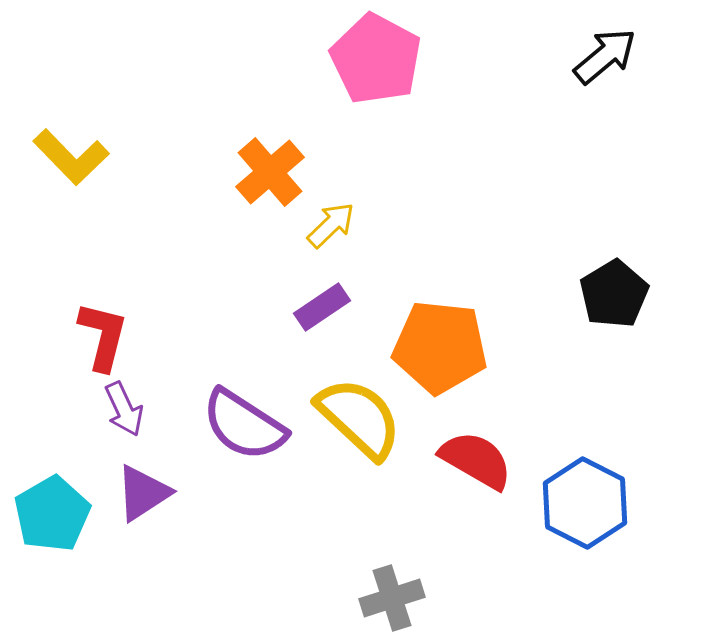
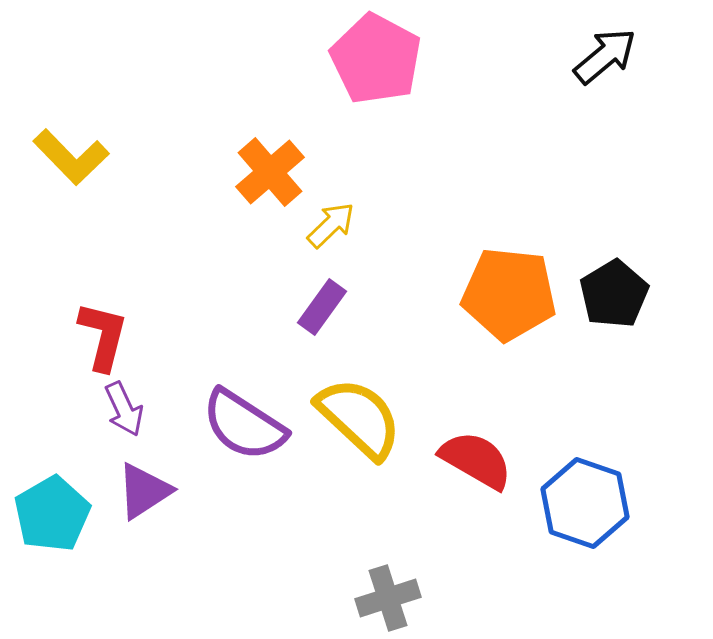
purple rectangle: rotated 20 degrees counterclockwise
orange pentagon: moved 69 px right, 53 px up
purple triangle: moved 1 px right, 2 px up
blue hexagon: rotated 8 degrees counterclockwise
gray cross: moved 4 px left
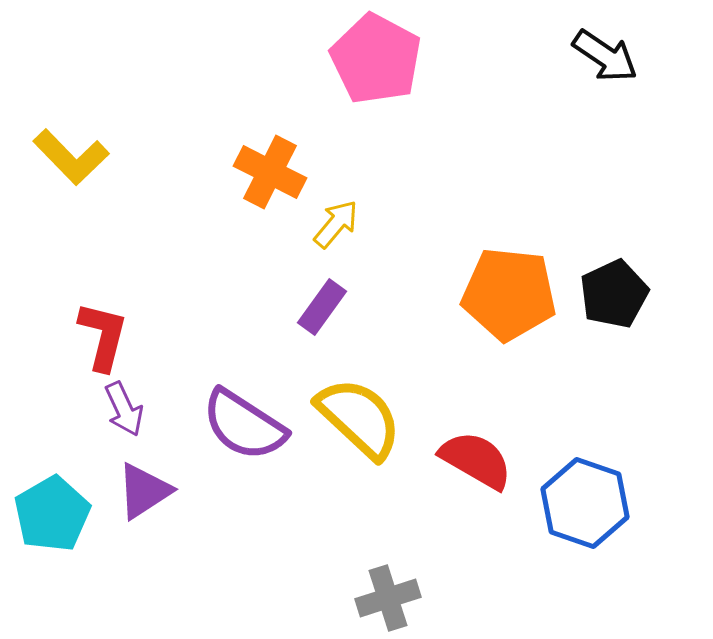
black arrow: rotated 74 degrees clockwise
orange cross: rotated 22 degrees counterclockwise
yellow arrow: moved 5 px right, 1 px up; rotated 6 degrees counterclockwise
black pentagon: rotated 6 degrees clockwise
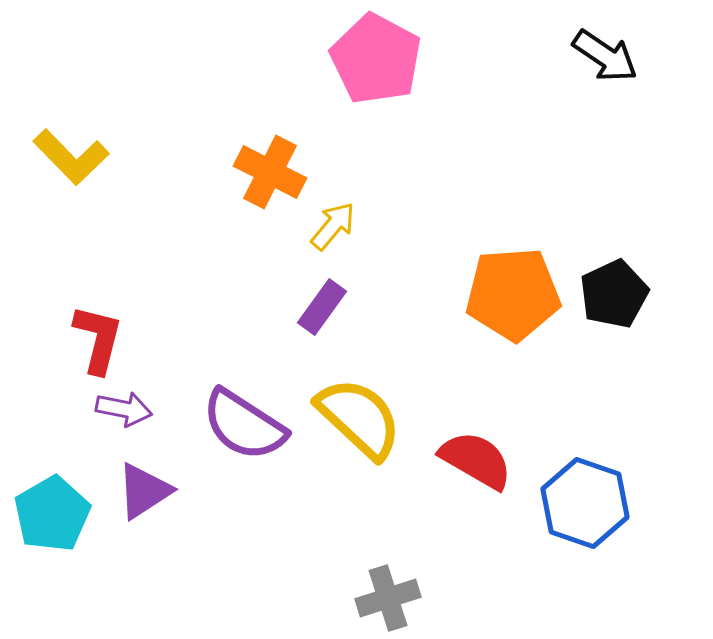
yellow arrow: moved 3 px left, 2 px down
orange pentagon: moved 4 px right; rotated 10 degrees counterclockwise
red L-shape: moved 5 px left, 3 px down
purple arrow: rotated 54 degrees counterclockwise
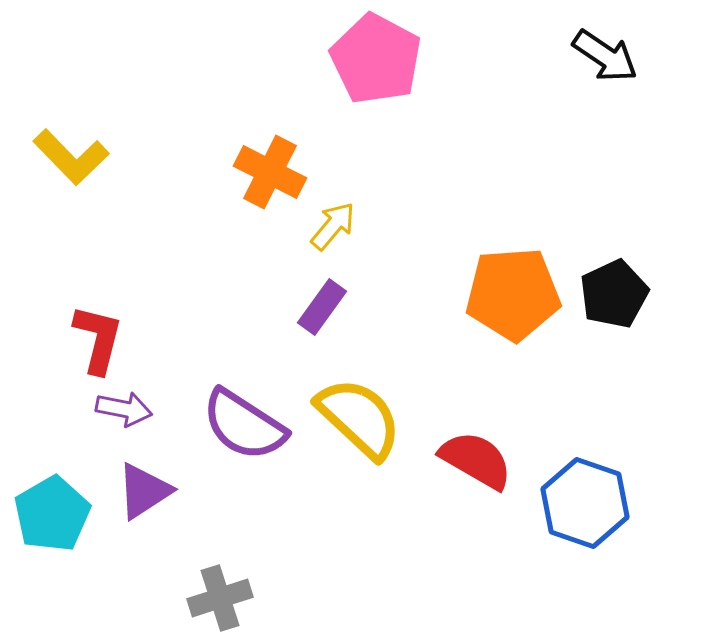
gray cross: moved 168 px left
